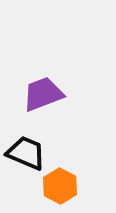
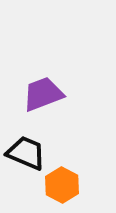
orange hexagon: moved 2 px right, 1 px up
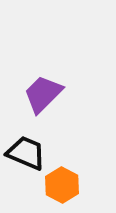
purple trapezoid: rotated 24 degrees counterclockwise
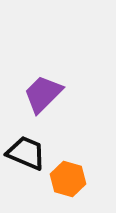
orange hexagon: moved 6 px right, 6 px up; rotated 12 degrees counterclockwise
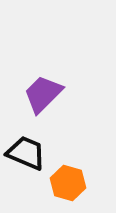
orange hexagon: moved 4 px down
